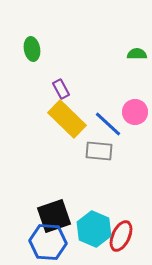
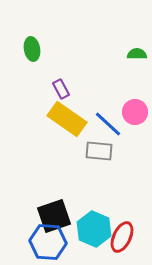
yellow rectangle: rotated 9 degrees counterclockwise
red ellipse: moved 1 px right, 1 px down
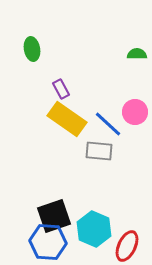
red ellipse: moved 5 px right, 9 px down
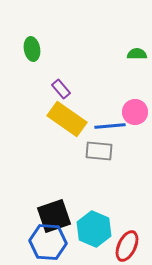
purple rectangle: rotated 12 degrees counterclockwise
blue line: moved 2 px right, 2 px down; rotated 48 degrees counterclockwise
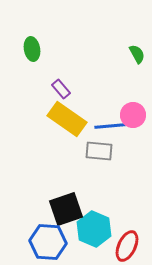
green semicircle: rotated 60 degrees clockwise
pink circle: moved 2 px left, 3 px down
black square: moved 12 px right, 7 px up
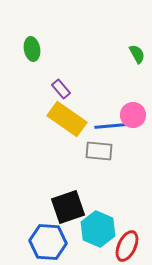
black square: moved 2 px right, 2 px up
cyan hexagon: moved 4 px right
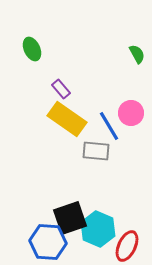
green ellipse: rotated 15 degrees counterclockwise
pink circle: moved 2 px left, 2 px up
blue line: moved 1 px left; rotated 64 degrees clockwise
gray rectangle: moved 3 px left
black square: moved 2 px right, 11 px down
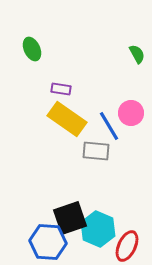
purple rectangle: rotated 42 degrees counterclockwise
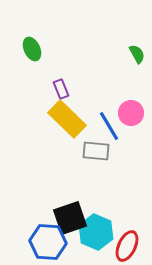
purple rectangle: rotated 60 degrees clockwise
yellow rectangle: rotated 9 degrees clockwise
cyan hexagon: moved 2 px left, 3 px down
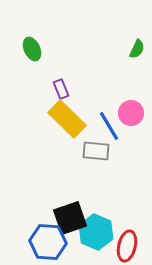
green semicircle: moved 5 px up; rotated 54 degrees clockwise
red ellipse: rotated 12 degrees counterclockwise
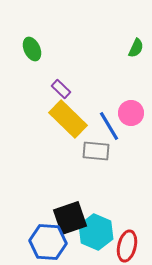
green semicircle: moved 1 px left, 1 px up
purple rectangle: rotated 24 degrees counterclockwise
yellow rectangle: moved 1 px right
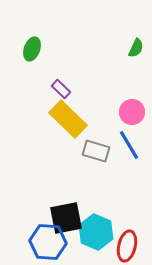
green ellipse: rotated 45 degrees clockwise
pink circle: moved 1 px right, 1 px up
blue line: moved 20 px right, 19 px down
gray rectangle: rotated 12 degrees clockwise
black square: moved 4 px left; rotated 8 degrees clockwise
